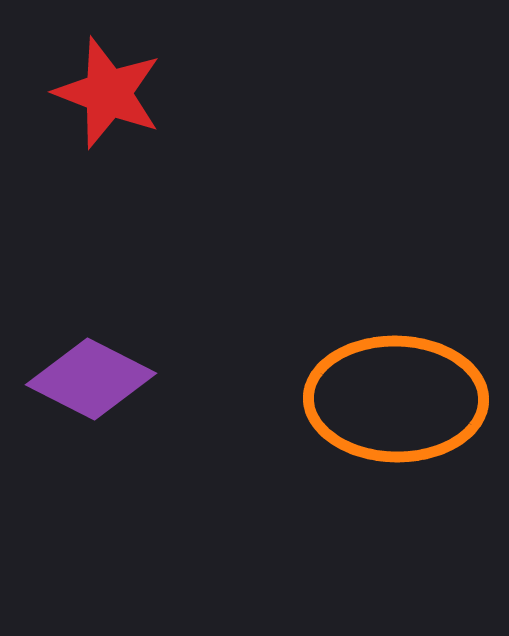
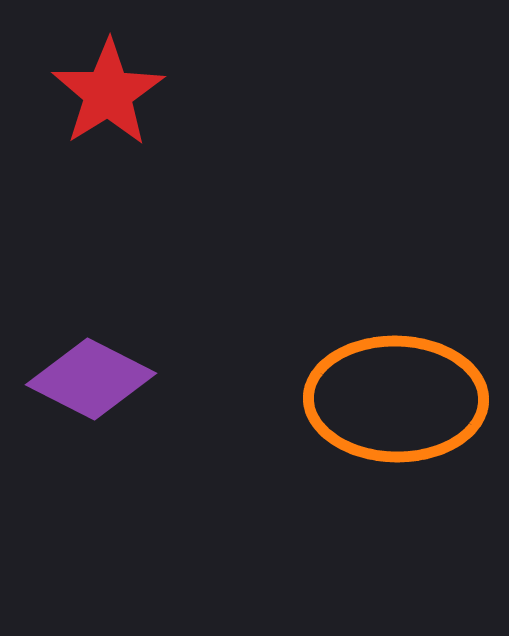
red star: rotated 19 degrees clockwise
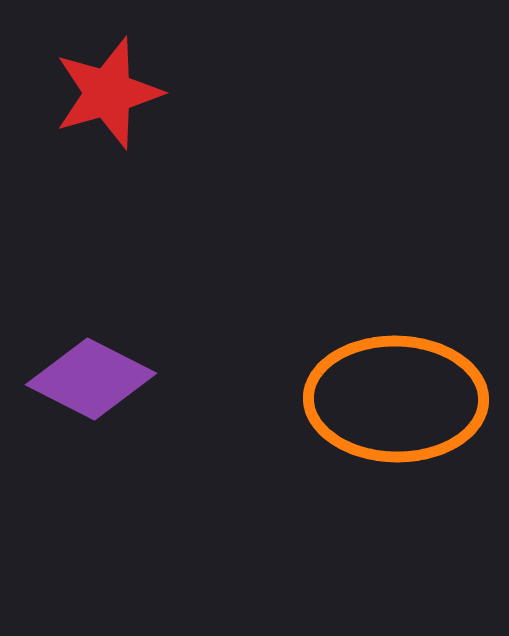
red star: rotated 16 degrees clockwise
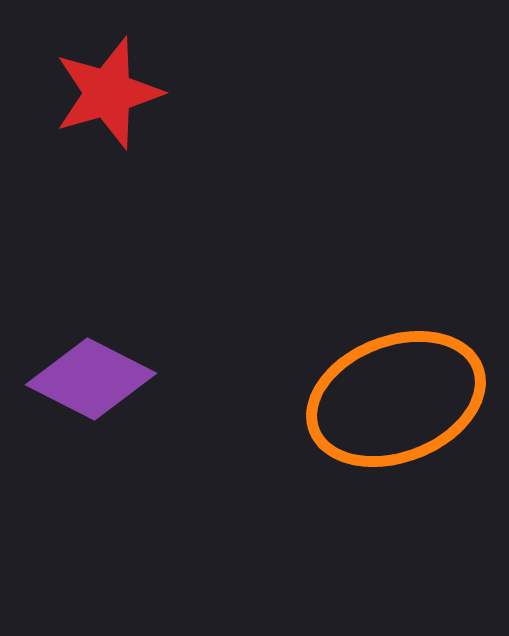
orange ellipse: rotated 22 degrees counterclockwise
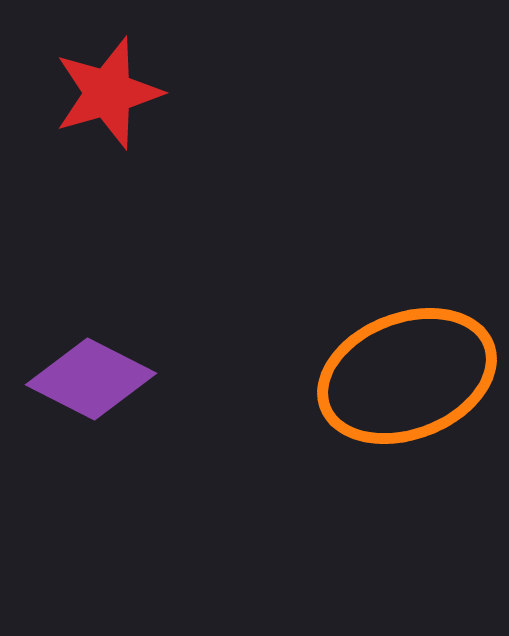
orange ellipse: moved 11 px right, 23 px up
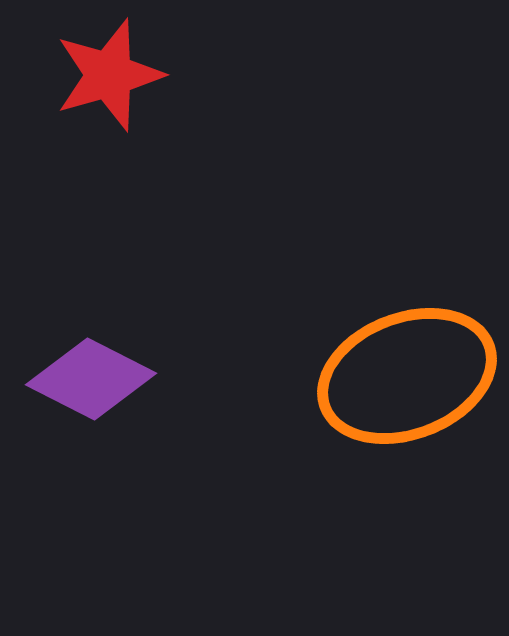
red star: moved 1 px right, 18 px up
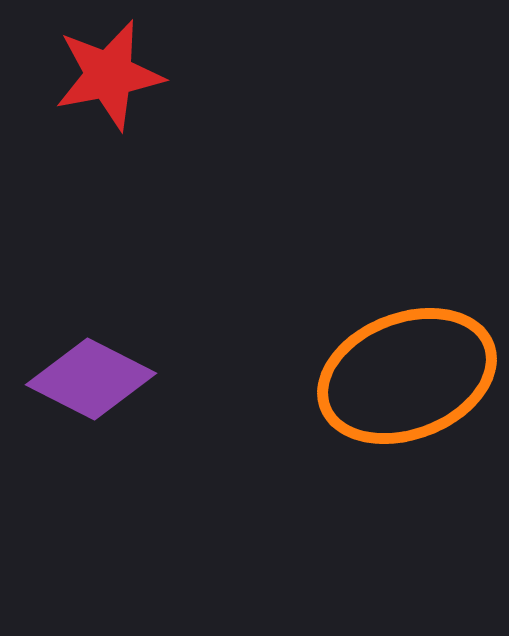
red star: rotated 5 degrees clockwise
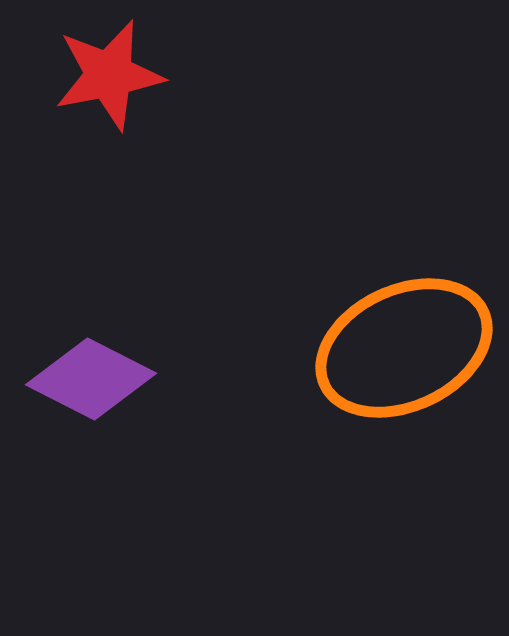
orange ellipse: moved 3 px left, 28 px up; rotated 4 degrees counterclockwise
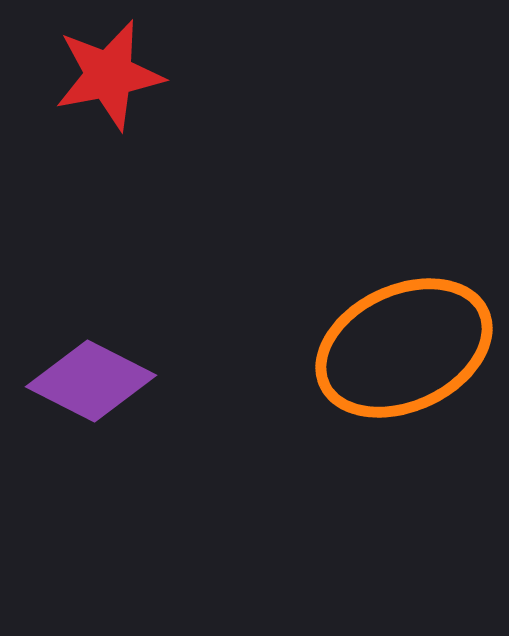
purple diamond: moved 2 px down
